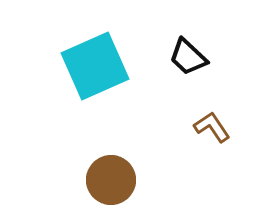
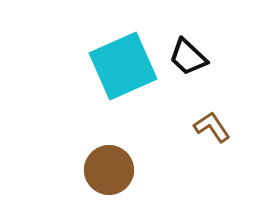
cyan square: moved 28 px right
brown circle: moved 2 px left, 10 px up
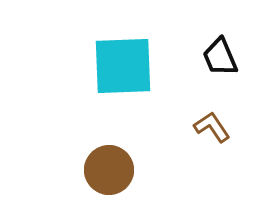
black trapezoid: moved 32 px right; rotated 24 degrees clockwise
cyan square: rotated 22 degrees clockwise
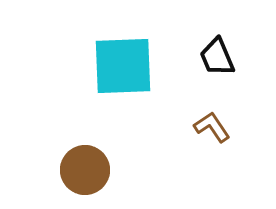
black trapezoid: moved 3 px left
brown circle: moved 24 px left
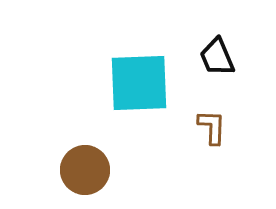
cyan square: moved 16 px right, 17 px down
brown L-shape: rotated 36 degrees clockwise
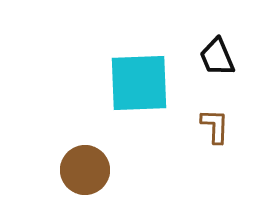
brown L-shape: moved 3 px right, 1 px up
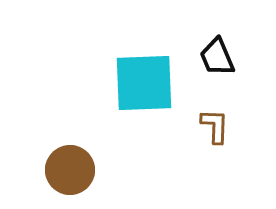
cyan square: moved 5 px right
brown circle: moved 15 px left
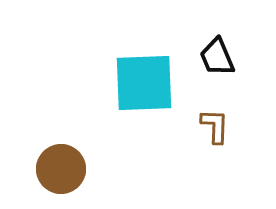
brown circle: moved 9 px left, 1 px up
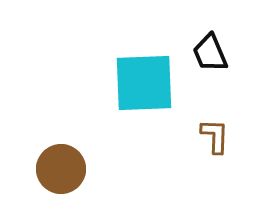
black trapezoid: moved 7 px left, 4 px up
brown L-shape: moved 10 px down
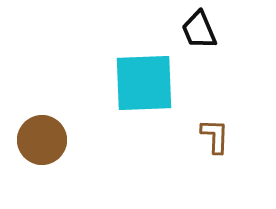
black trapezoid: moved 11 px left, 23 px up
brown circle: moved 19 px left, 29 px up
